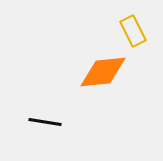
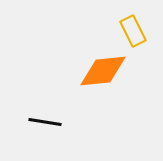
orange diamond: moved 1 px up
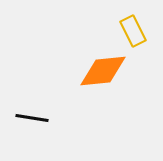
black line: moved 13 px left, 4 px up
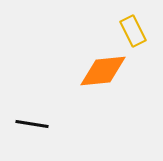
black line: moved 6 px down
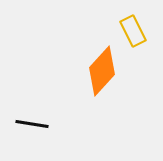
orange diamond: moved 1 px left; rotated 42 degrees counterclockwise
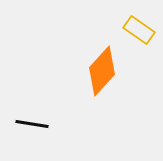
yellow rectangle: moved 6 px right, 1 px up; rotated 28 degrees counterclockwise
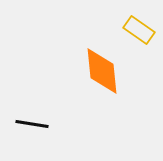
orange diamond: rotated 48 degrees counterclockwise
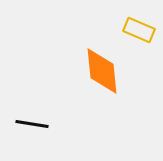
yellow rectangle: rotated 12 degrees counterclockwise
